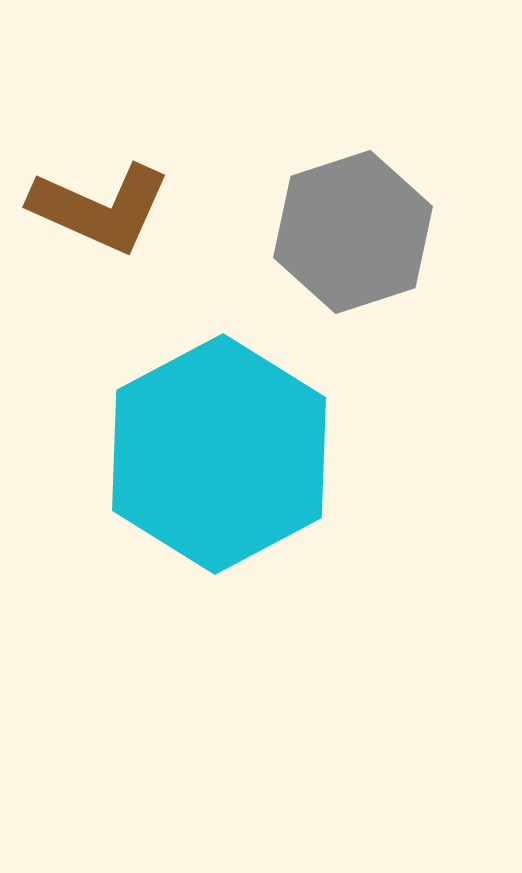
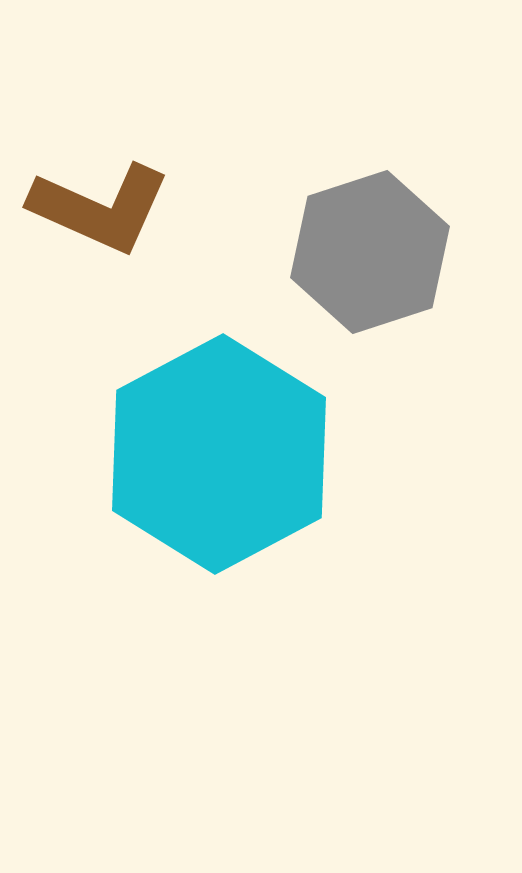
gray hexagon: moved 17 px right, 20 px down
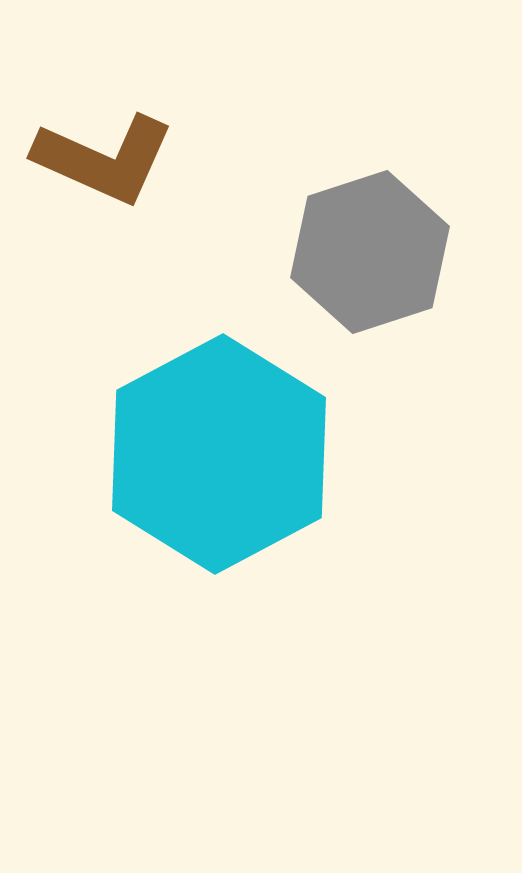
brown L-shape: moved 4 px right, 49 px up
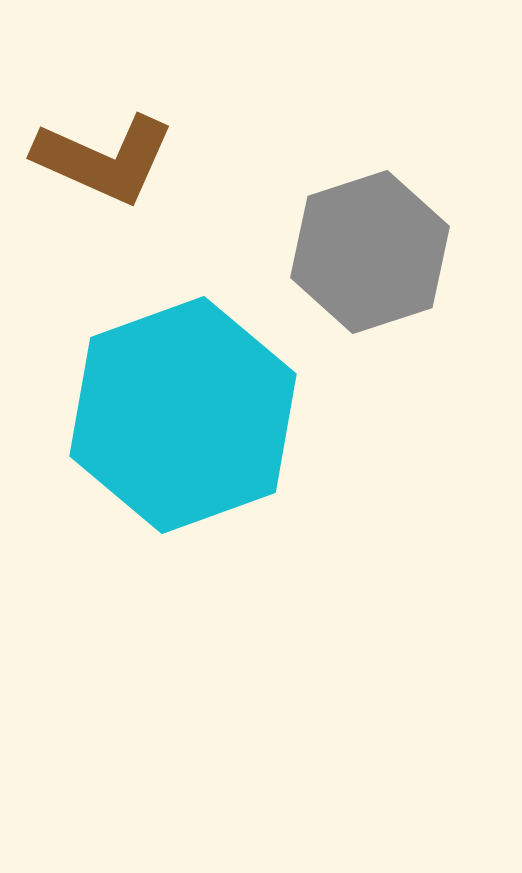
cyan hexagon: moved 36 px left, 39 px up; rotated 8 degrees clockwise
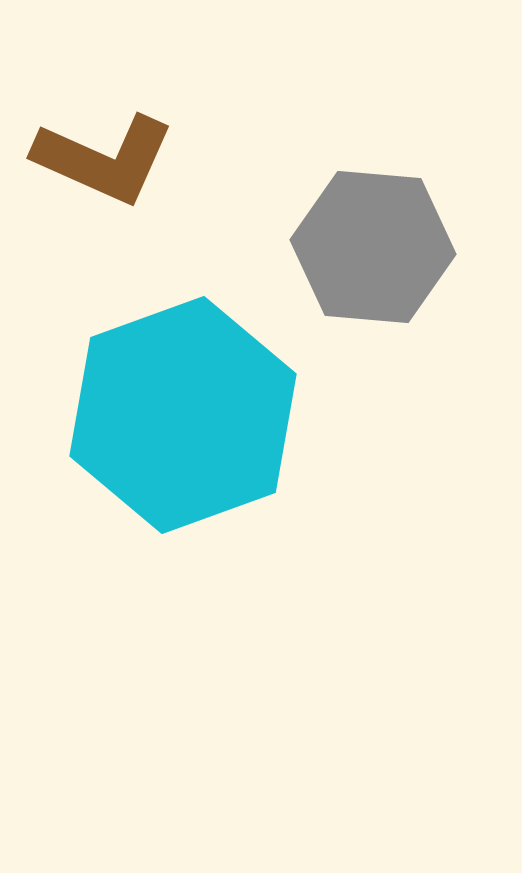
gray hexagon: moved 3 px right, 5 px up; rotated 23 degrees clockwise
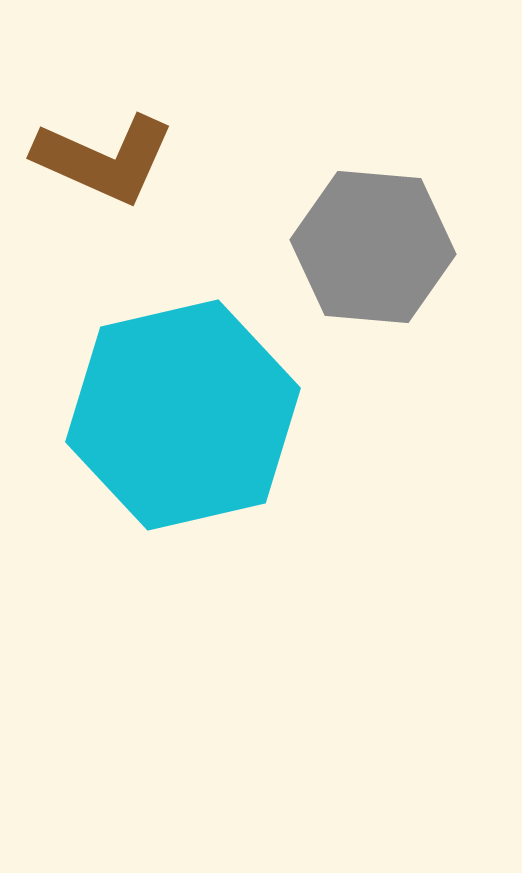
cyan hexagon: rotated 7 degrees clockwise
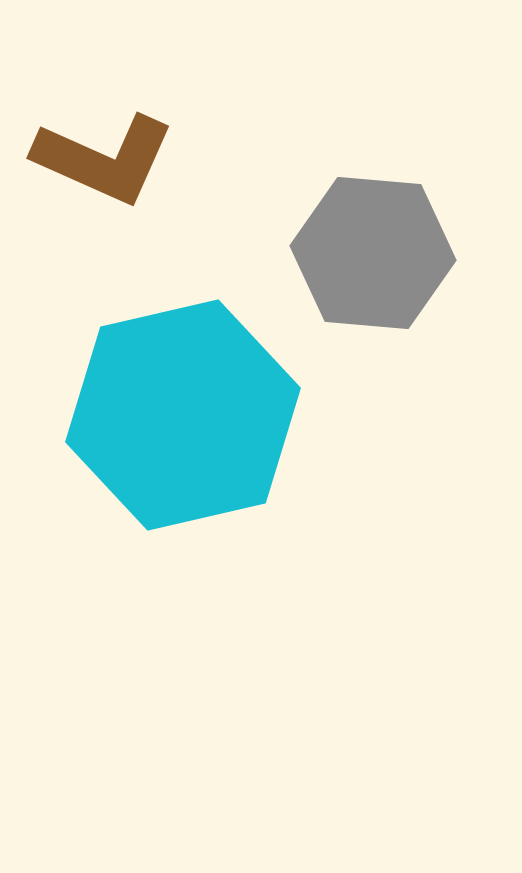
gray hexagon: moved 6 px down
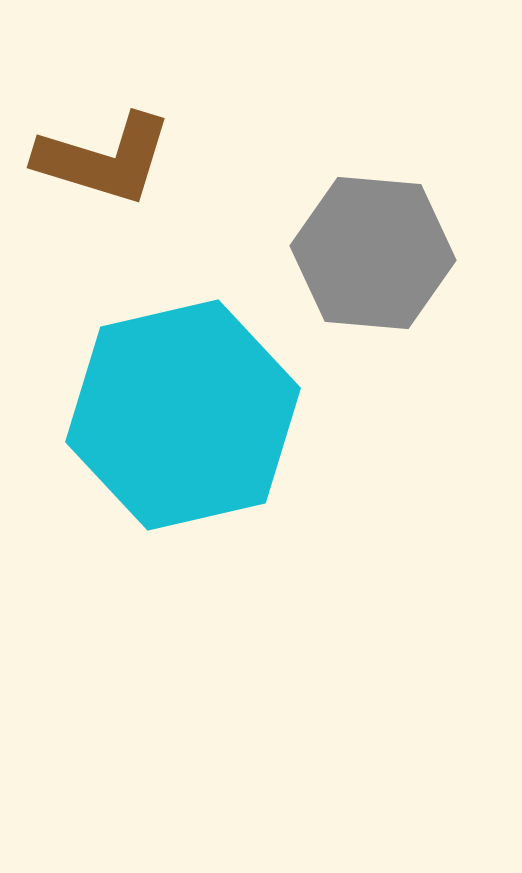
brown L-shape: rotated 7 degrees counterclockwise
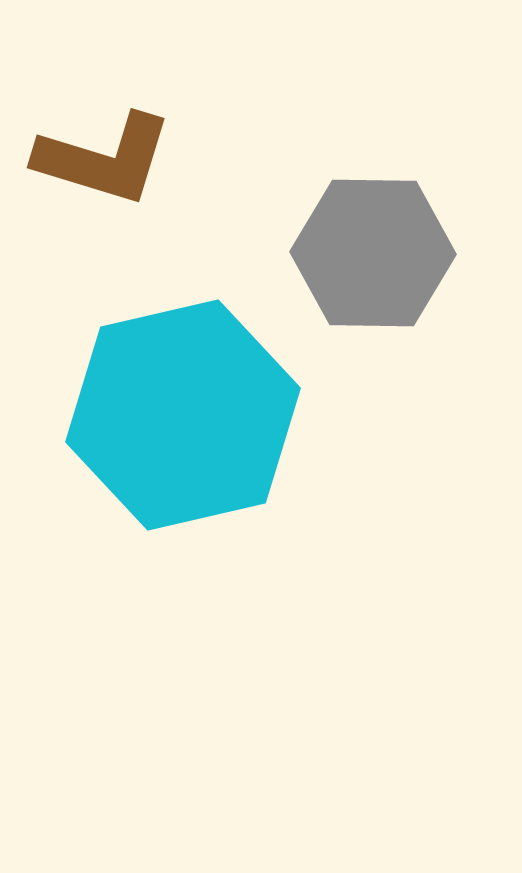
gray hexagon: rotated 4 degrees counterclockwise
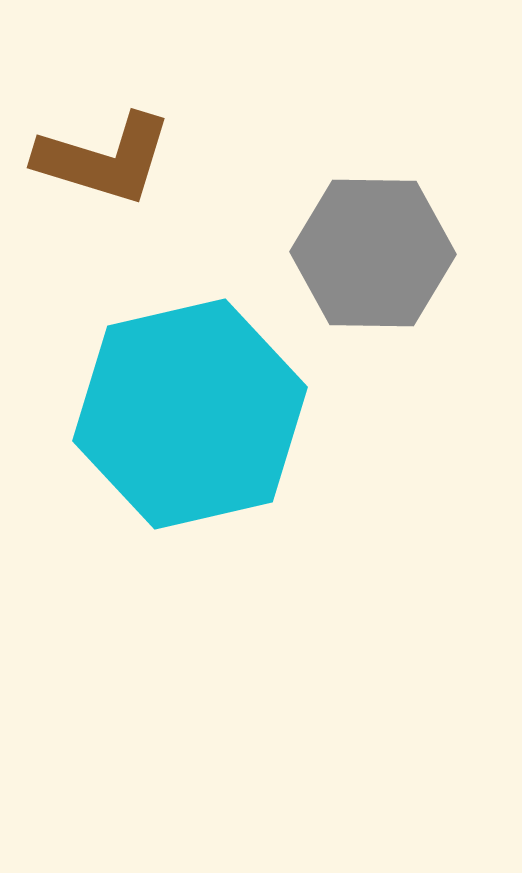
cyan hexagon: moved 7 px right, 1 px up
